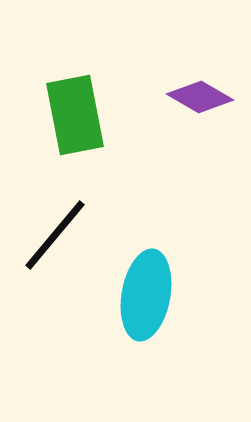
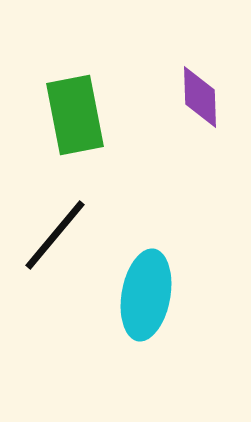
purple diamond: rotated 58 degrees clockwise
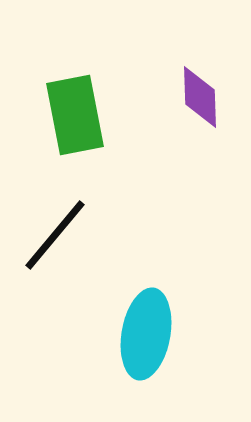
cyan ellipse: moved 39 px down
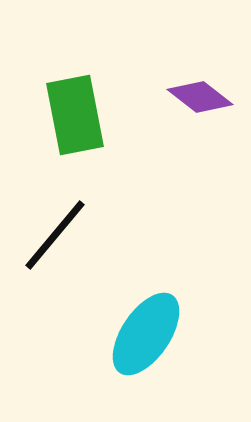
purple diamond: rotated 50 degrees counterclockwise
cyan ellipse: rotated 24 degrees clockwise
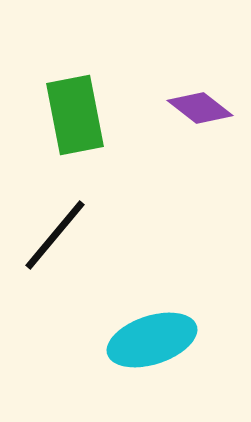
purple diamond: moved 11 px down
cyan ellipse: moved 6 px right, 6 px down; rotated 38 degrees clockwise
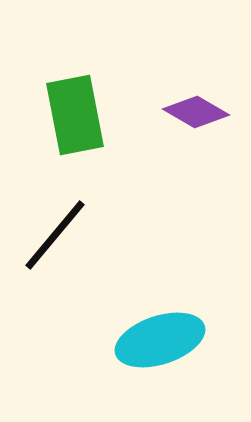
purple diamond: moved 4 px left, 4 px down; rotated 8 degrees counterclockwise
cyan ellipse: moved 8 px right
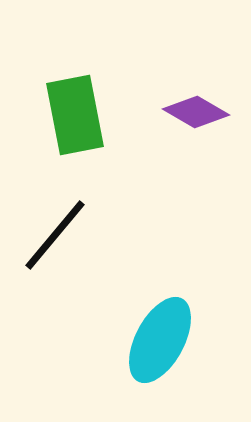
cyan ellipse: rotated 44 degrees counterclockwise
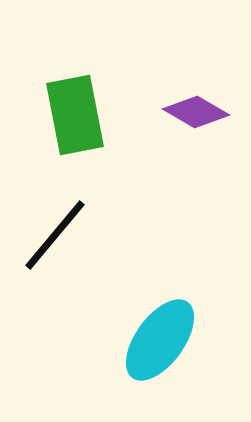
cyan ellipse: rotated 8 degrees clockwise
